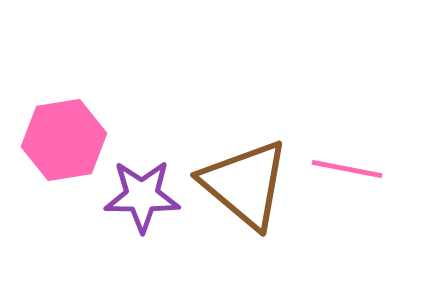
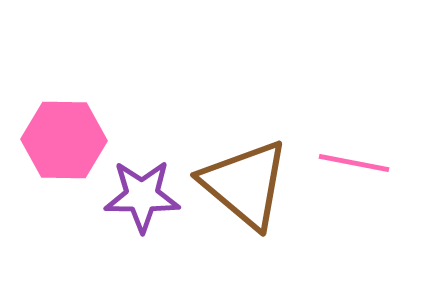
pink hexagon: rotated 10 degrees clockwise
pink line: moved 7 px right, 6 px up
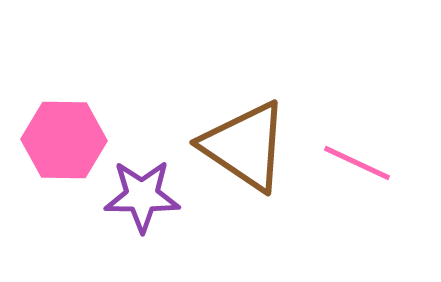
pink line: moved 3 px right; rotated 14 degrees clockwise
brown triangle: moved 38 px up; rotated 6 degrees counterclockwise
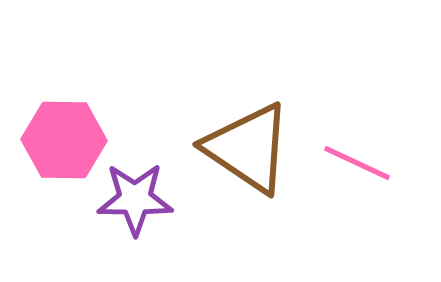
brown triangle: moved 3 px right, 2 px down
purple star: moved 7 px left, 3 px down
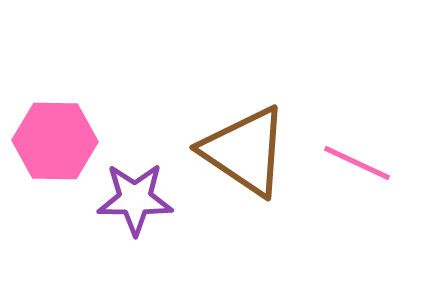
pink hexagon: moved 9 px left, 1 px down
brown triangle: moved 3 px left, 3 px down
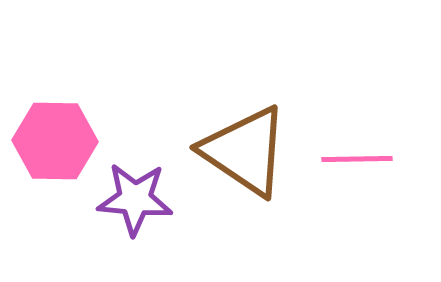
pink line: moved 4 px up; rotated 26 degrees counterclockwise
purple star: rotated 4 degrees clockwise
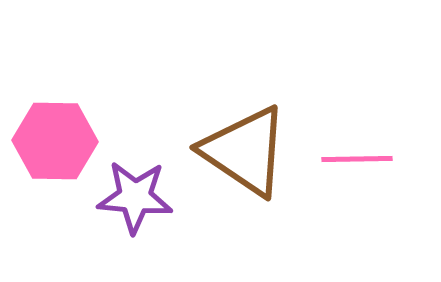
purple star: moved 2 px up
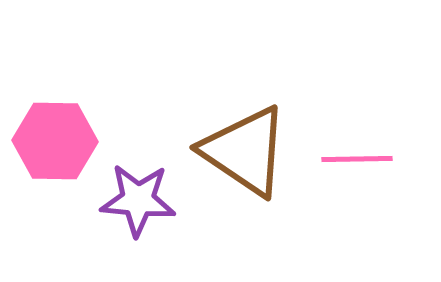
purple star: moved 3 px right, 3 px down
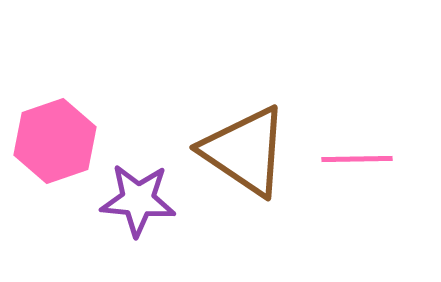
pink hexagon: rotated 20 degrees counterclockwise
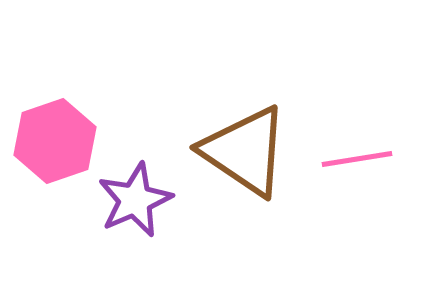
pink line: rotated 8 degrees counterclockwise
purple star: moved 3 px left; rotated 28 degrees counterclockwise
